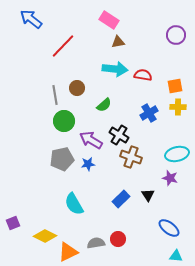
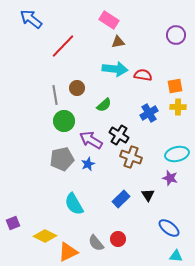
blue star: rotated 16 degrees counterclockwise
gray semicircle: rotated 120 degrees counterclockwise
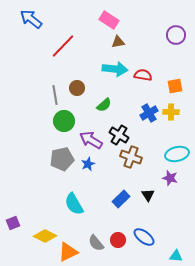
yellow cross: moved 7 px left, 5 px down
blue ellipse: moved 25 px left, 9 px down
red circle: moved 1 px down
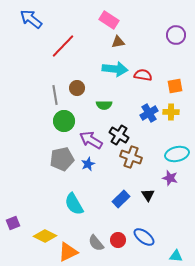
green semicircle: rotated 42 degrees clockwise
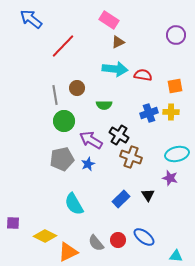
brown triangle: rotated 16 degrees counterclockwise
blue cross: rotated 12 degrees clockwise
purple square: rotated 24 degrees clockwise
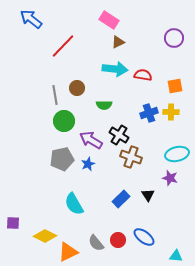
purple circle: moved 2 px left, 3 px down
